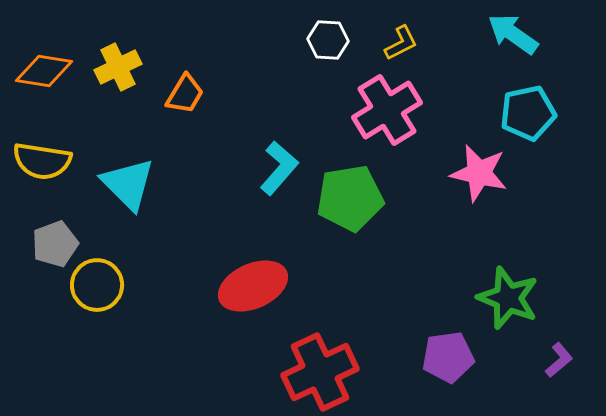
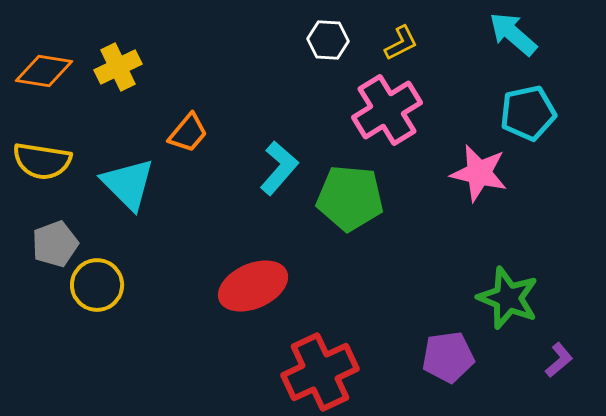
cyan arrow: rotated 6 degrees clockwise
orange trapezoid: moved 3 px right, 39 px down; rotated 9 degrees clockwise
green pentagon: rotated 14 degrees clockwise
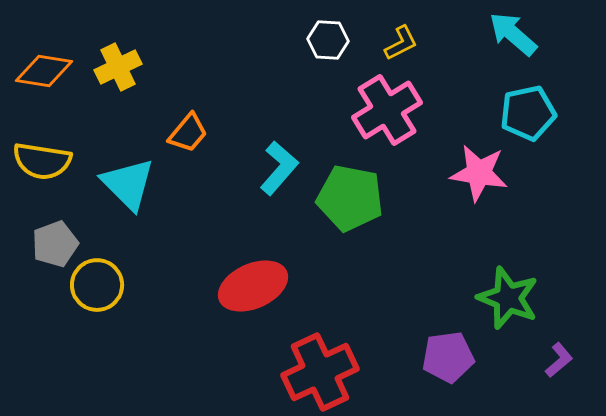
pink star: rotated 4 degrees counterclockwise
green pentagon: rotated 6 degrees clockwise
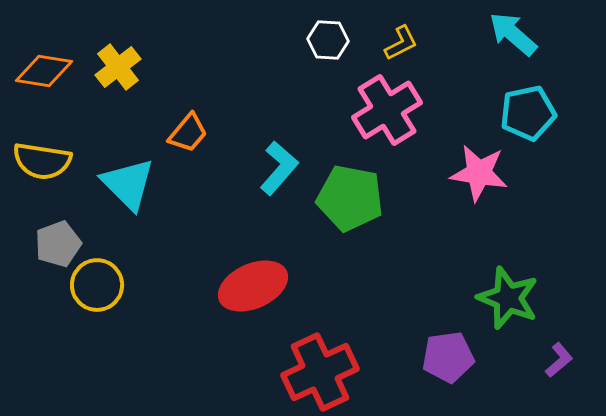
yellow cross: rotated 12 degrees counterclockwise
gray pentagon: moved 3 px right
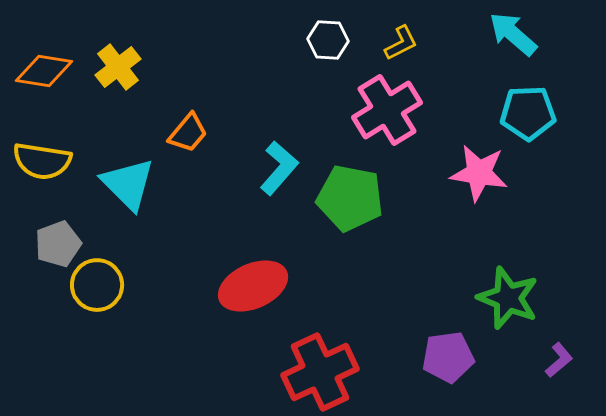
cyan pentagon: rotated 10 degrees clockwise
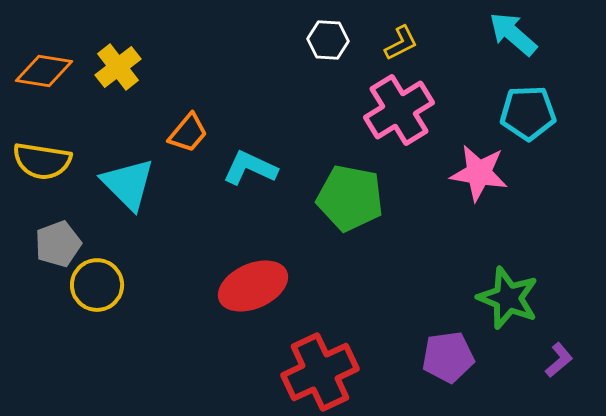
pink cross: moved 12 px right
cyan L-shape: moved 29 px left; rotated 106 degrees counterclockwise
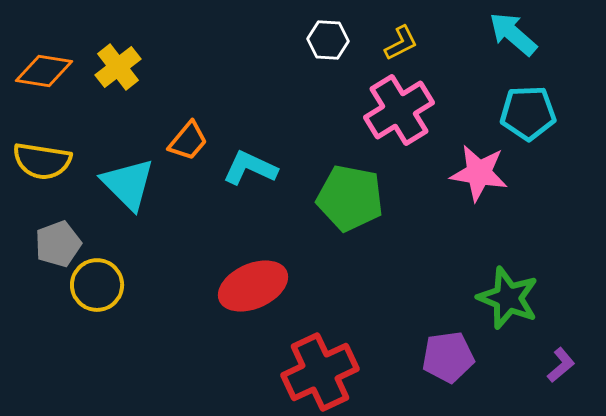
orange trapezoid: moved 8 px down
purple L-shape: moved 2 px right, 5 px down
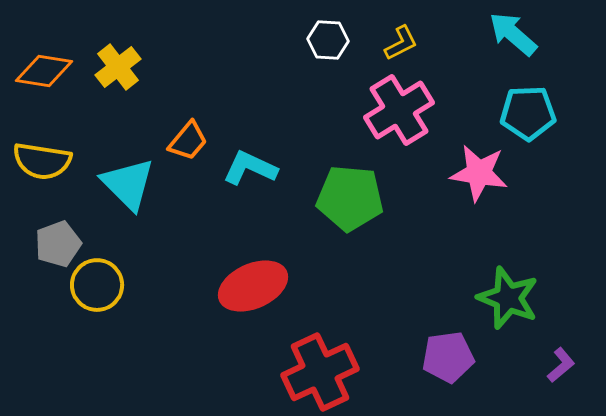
green pentagon: rotated 6 degrees counterclockwise
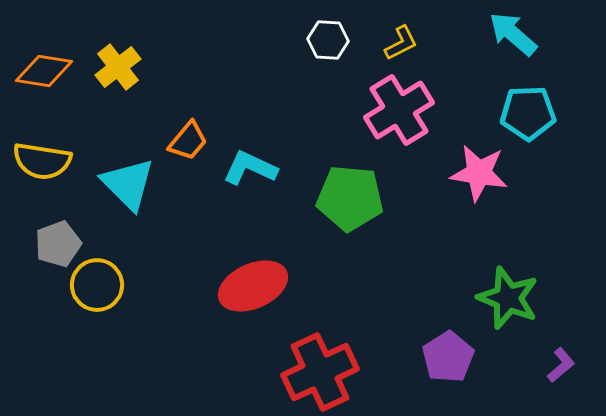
purple pentagon: rotated 24 degrees counterclockwise
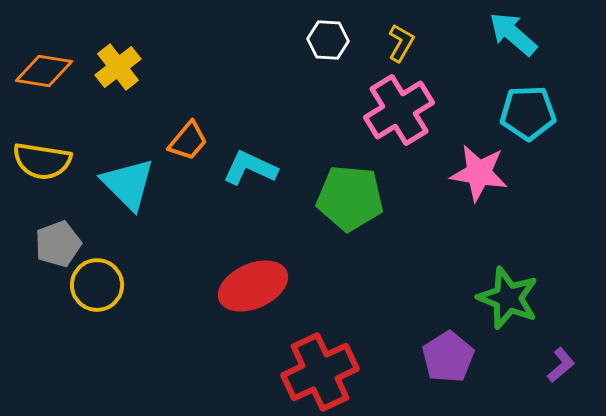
yellow L-shape: rotated 33 degrees counterclockwise
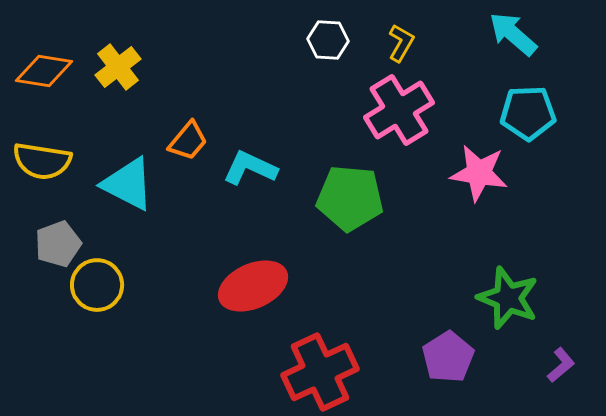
cyan triangle: rotated 18 degrees counterclockwise
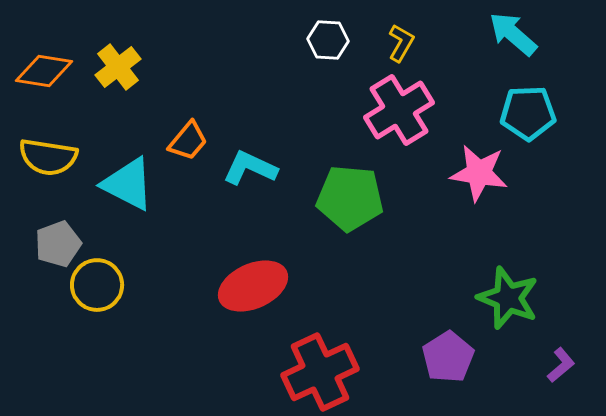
yellow semicircle: moved 6 px right, 4 px up
